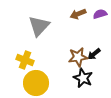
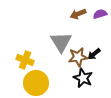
gray triangle: moved 22 px right, 16 px down; rotated 15 degrees counterclockwise
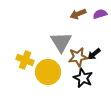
yellow circle: moved 12 px right, 11 px up
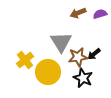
brown arrow: moved 1 px up
yellow cross: rotated 30 degrees clockwise
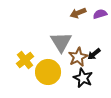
brown star: rotated 18 degrees counterclockwise
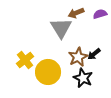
brown arrow: moved 2 px left
gray triangle: moved 14 px up
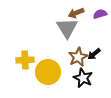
gray triangle: moved 6 px right
yellow cross: rotated 36 degrees clockwise
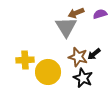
gray triangle: moved 1 px left, 1 px up
brown star: rotated 30 degrees counterclockwise
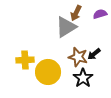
brown arrow: rotated 42 degrees counterclockwise
gray triangle: rotated 30 degrees clockwise
black star: rotated 12 degrees clockwise
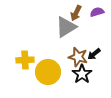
purple semicircle: moved 3 px left, 2 px up
black star: moved 1 px left, 4 px up
